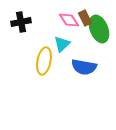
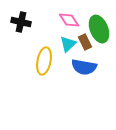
brown rectangle: moved 24 px down
black cross: rotated 24 degrees clockwise
cyan triangle: moved 6 px right
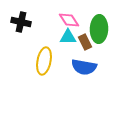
green ellipse: rotated 24 degrees clockwise
cyan triangle: moved 7 px up; rotated 42 degrees clockwise
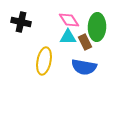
green ellipse: moved 2 px left, 2 px up
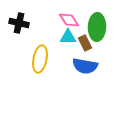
black cross: moved 2 px left, 1 px down
brown rectangle: moved 1 px down
yellow ellipse: moved 4 px left, 2 px up
blue semicircle: moved 1 px right, 1 px up
